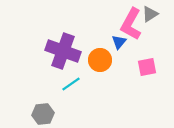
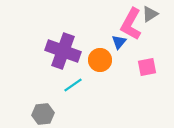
cyan line: moved 2 px right, 1 px down
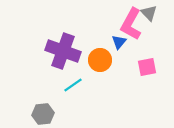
gray triangle: moved 1 px left, 1 px up; rotated 42 degrees counterclockwise
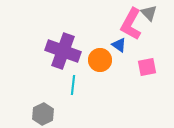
blue triangle: moved 3 px down; rotated 35 degrees counterclockwise
cyan line: rotated 48 degrees counterclockwise
gray hexagon: rotated 20 degrees counterclockwise
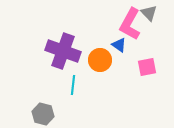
pink L-shape: moved 1 px left
gray hexagon: rotated 20 degrees counterclockwise
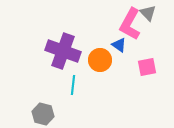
gray triangle: moved 1 px left
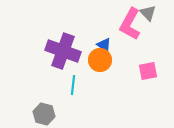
blue triangle: moved 15 px left
pink square: moved 1 px right, 4 px down
gray hexagon: moved 1 px right
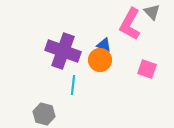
gray triangle: moved 4 px right, 1 px up
blue triangle: rotated 14 degrees counterclockwise
pink square: moved 1 px left, 2 px up; rotated 30 degrees clockwise
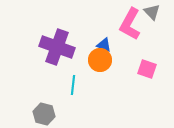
purple cross: moved 6 px left, 4 px up
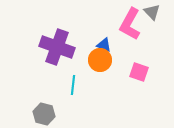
pink square: moved 8 px left, 3 px down
